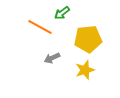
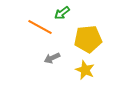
yellow star: rotated 30 degrees counterclockwise
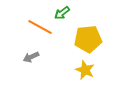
gray arrow: moved 21 px left, 1 px up
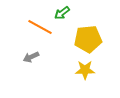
yellow star: rotated 24 degrees counterclockwise
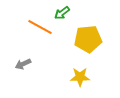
gray arrow: moved 8 px left, 7 px down
yellow star: moved 5 px left, 7 px down
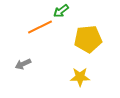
green arrow: moved 1 px left, 2 px up
orange line: rotated 55 degrees counterclockwise
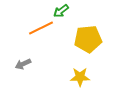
orange line: moved 1 px right, 1 px down
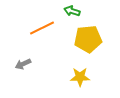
green arrow: moved 11 px right; rotated 56 degrees clockwise
orange line: moved 1 px right
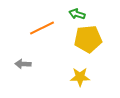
green arrow: moved 5 px right, 3 px down
gray arrow: rotated 28 degrees clockwise
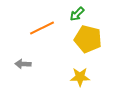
green arrow: rotated 63 degrees counterclockwise
yellow pentagon: rotated 20 degrees clockwise
